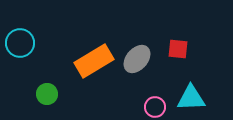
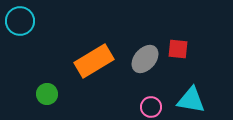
cyan circle: moved 22 px up
gray ellipse: moved 8 px right
cyan triangle: moved 2 px down; rotated 12 degrees clockwise
pink circle: moved 4 px left
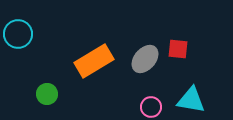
cyan circle: moved 2 px left, 13 px down
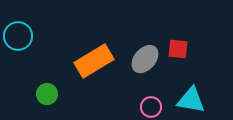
cyan circle: moved 2 px down
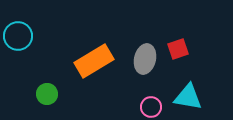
red square: rotated 25 degrees counterclockwise
gray ellipse: rotated 28 degrees counterclockwise
cyan triangle: moved 3 px left, 3 px up
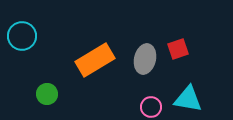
cyan circle: moved 4 px right
orange rectangle: moved 1 px right, 1 px up
cyan triangle: moved 2 px down
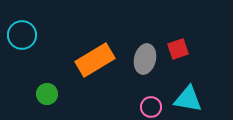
cyan circle: moved 1 px up
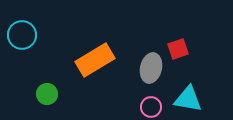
gray ellipse: moved 6 px right, 9 px down
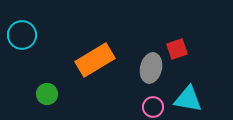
red square: moved 1 px left
pink circle: moved 2 px right
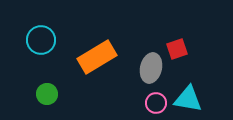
cyan circle: moved 19 px right, 5 px down
orange rectangle: moved 2 px right, 3 px up
pink circle: moved 3 px right, 4 px up
